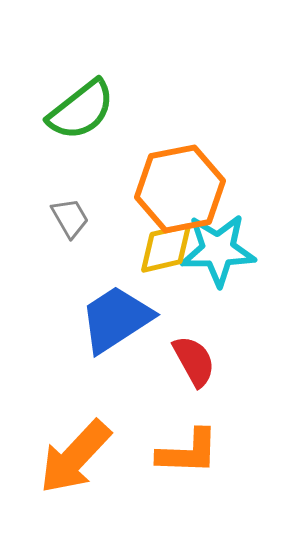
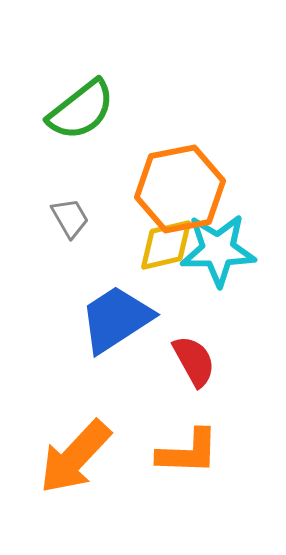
yellow diamond: moved 3 px up
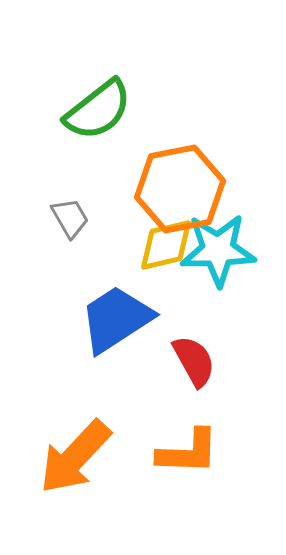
green semicircle: moved 17 px right
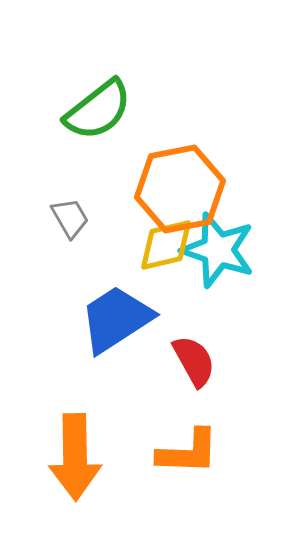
cyan star: rotated 20 degrees clockwise
orange arrow: rotated 44 degrees counterclockwise
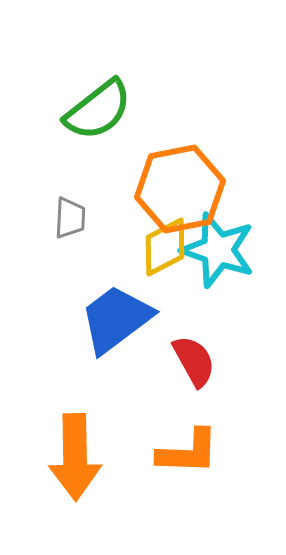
gray trapezoid: rotated 33 degrees clockwise
yellow diamond: moved 1 px left, 2 px down; rotated 14 degrees counterclockwise
blue trapezoid: rotated 4 degrees counterclockwise
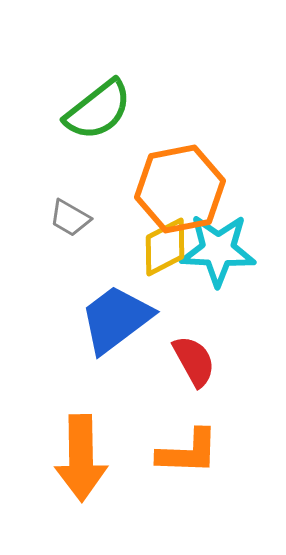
gray trapezoid: rotated 117 degrees clockwise
cyan star: rotated 16 degrees counterclockwise
orange arrow: moved 6 px right, 1 px down
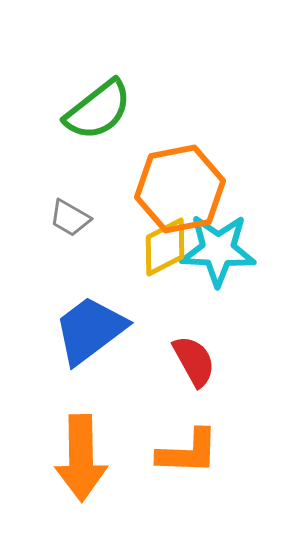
blue trapezoid: moved 26 px left, 11 px down
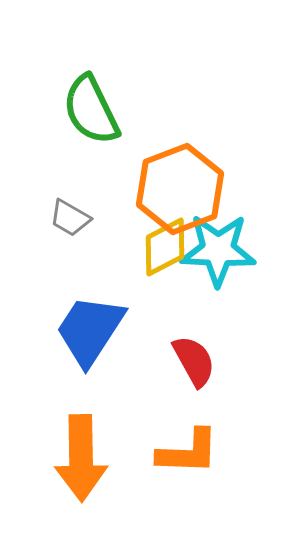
green semicircle: moved 7 px left; rotated 102 degrees clockwise
orange hexagon: rotated 10 degrees counterclockwise
blue trapezoid: rotated 20 degrees counterclockwise
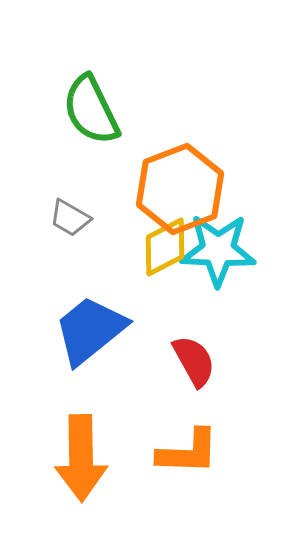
blue trapezoid: rotated 18 degrees clockwise
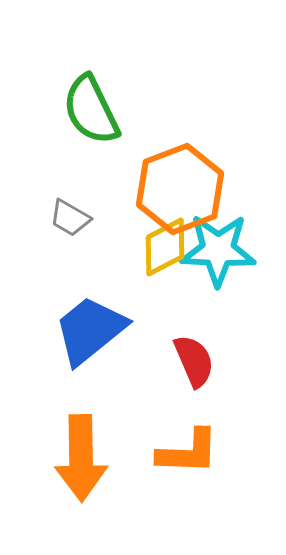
red semicircle: rotated 6 degrees clockwise
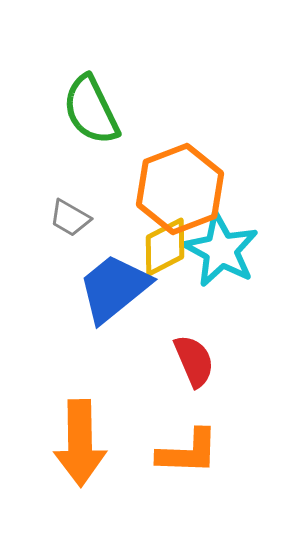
cyan star: moved 3 px right; rotated 26 degrees clockwise
blue trapezoid: moved 24 px right, 42 px up
orange arrow: moved 1 px left, 15 px up
